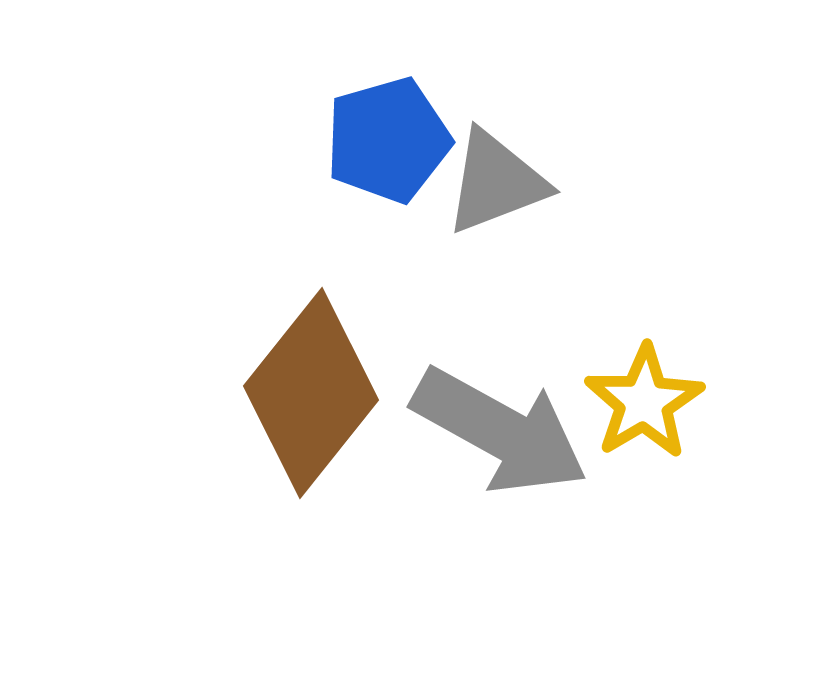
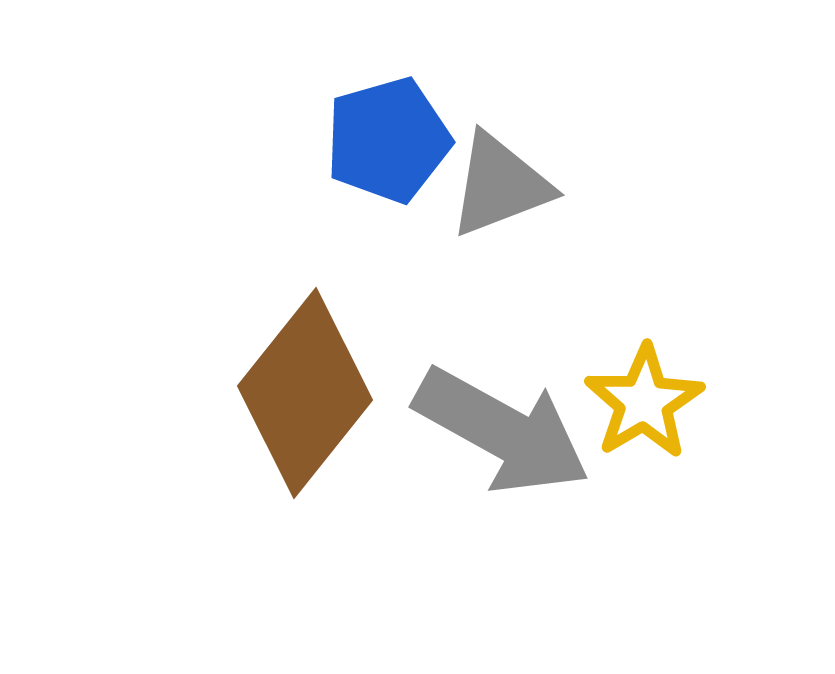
gray triangle: moved 4 px right, 3 px down
brown diamond: moved 6 px left
gray arrow: moved 2 px right
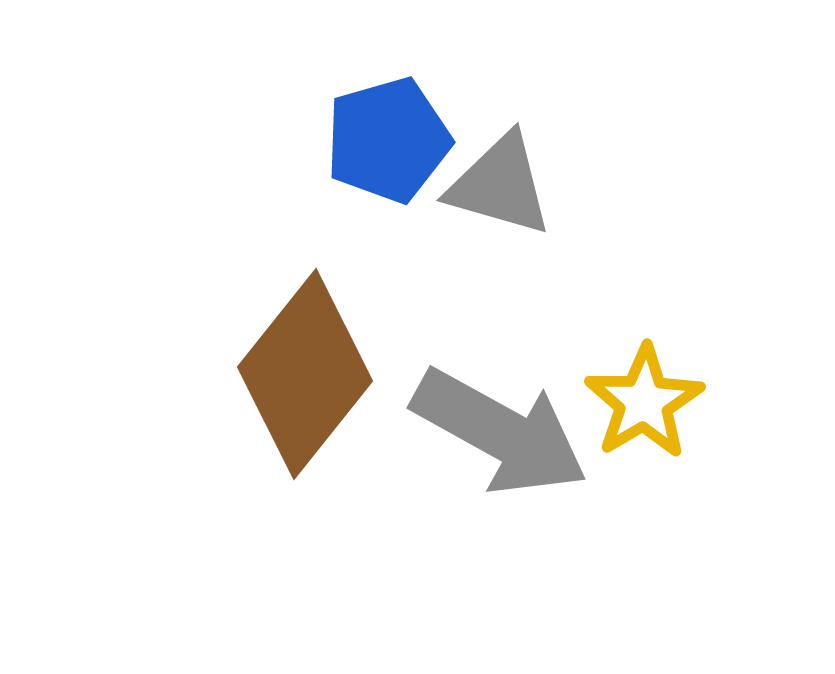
gray triangle: rotated 37 degrees clockwise
brown diamond: moved 19 px up
gray arrow: moved 2 px left, 1 px down
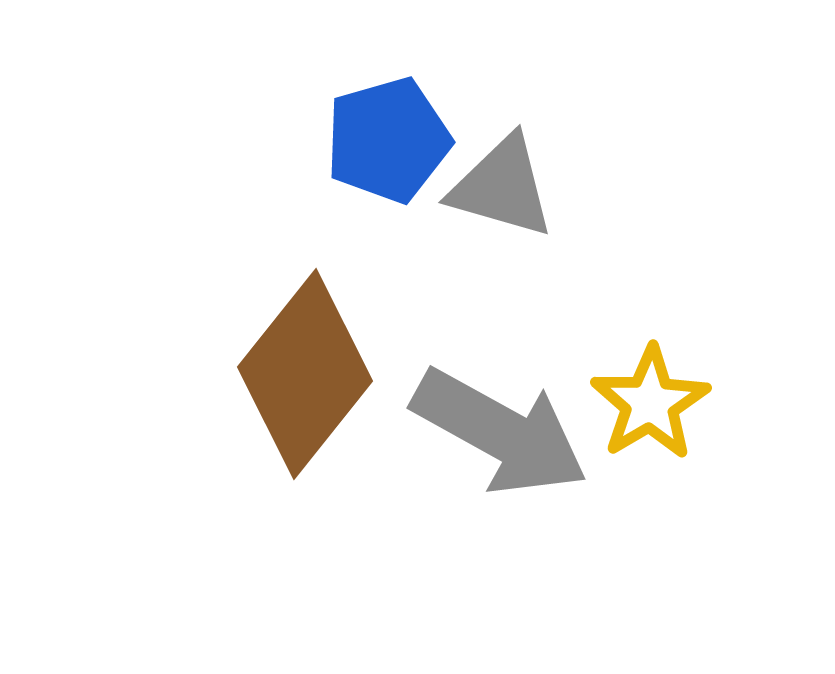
gray triangle: moved 2 px right, 2 px down
yellow star: moved 6 px right, 1 px down
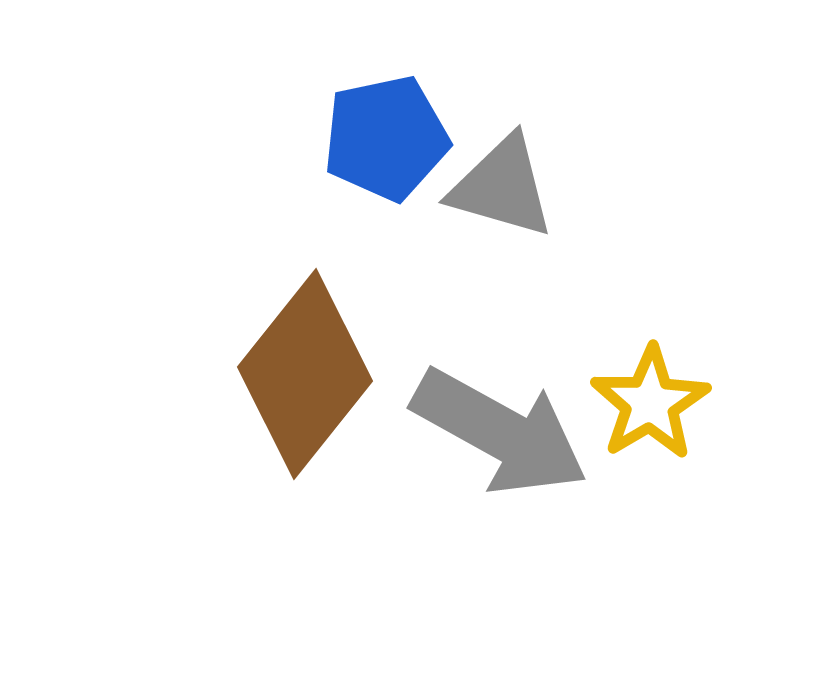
blue pentagon: moved 2 px left, 2 px up; rotated 4 degrees clockwise
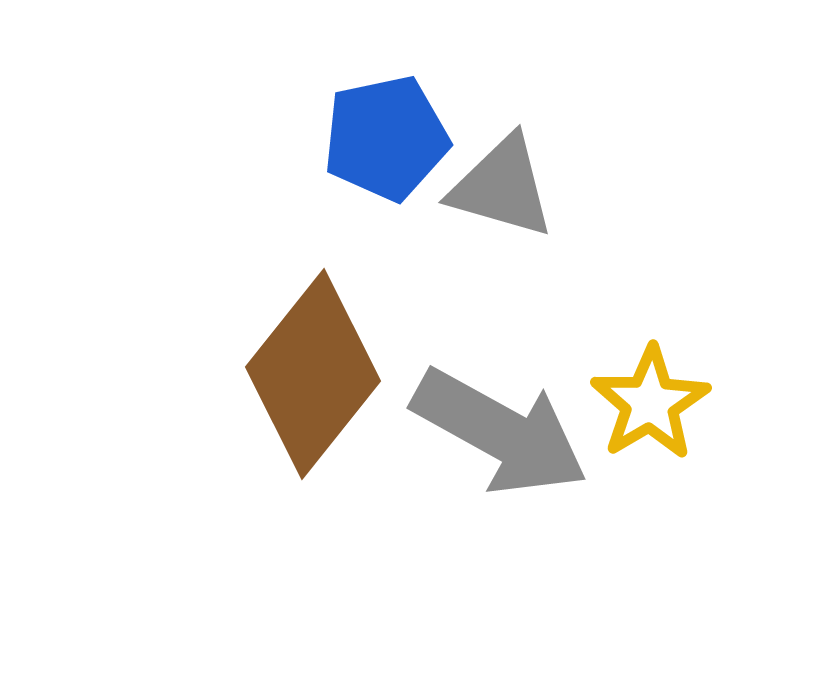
brown diamond: moved 8 px right
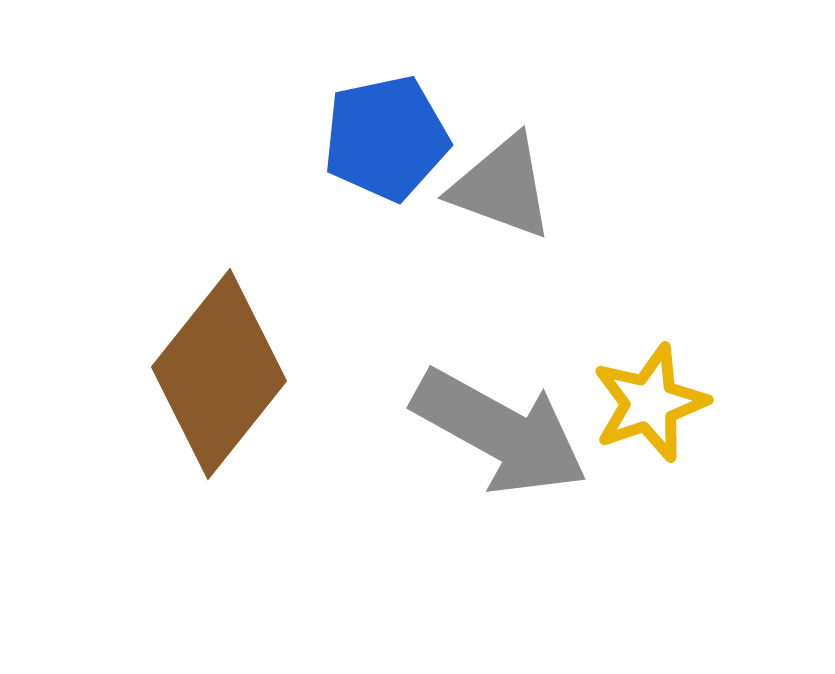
gray triangle: rotated 4 degrees clockwise
brown diamond: moved 94 px left
yellow star: rotated 12 degrees clockwise
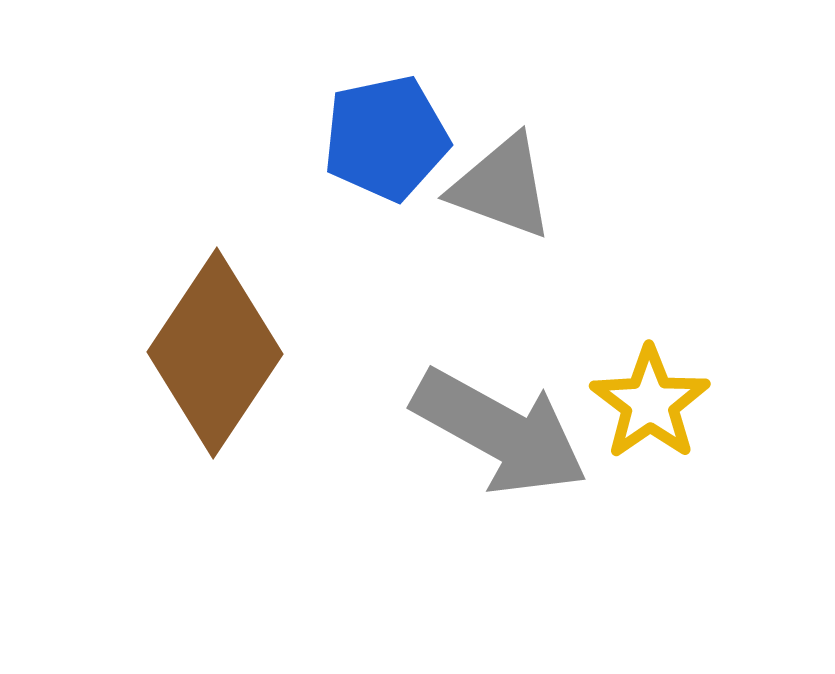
brown diamond: moved 4 px left, 21 px up; rotated 5 degrees counterclockwise
yellow star: rotated 16 degrees counterclockwise
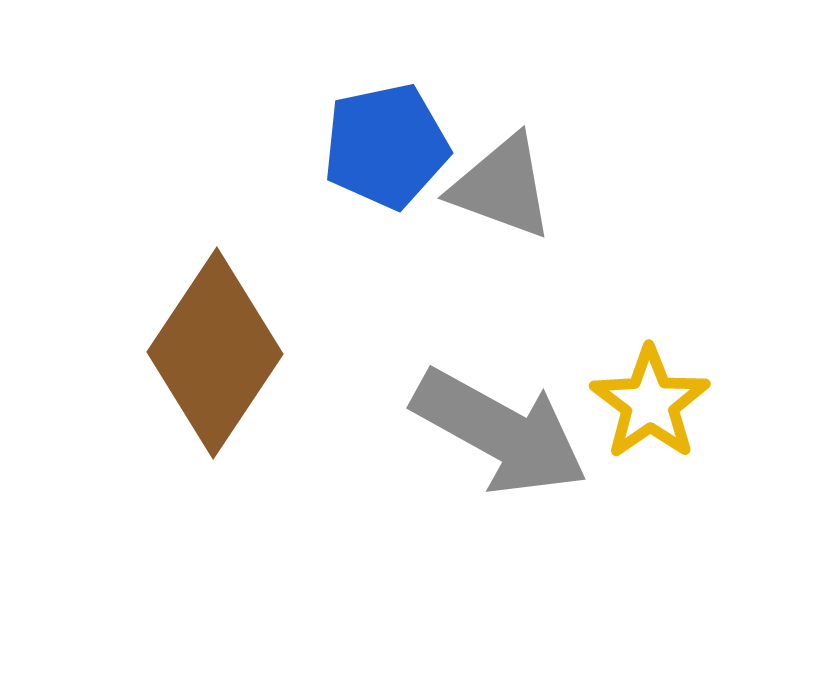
blue pentagon: moved 8 px down
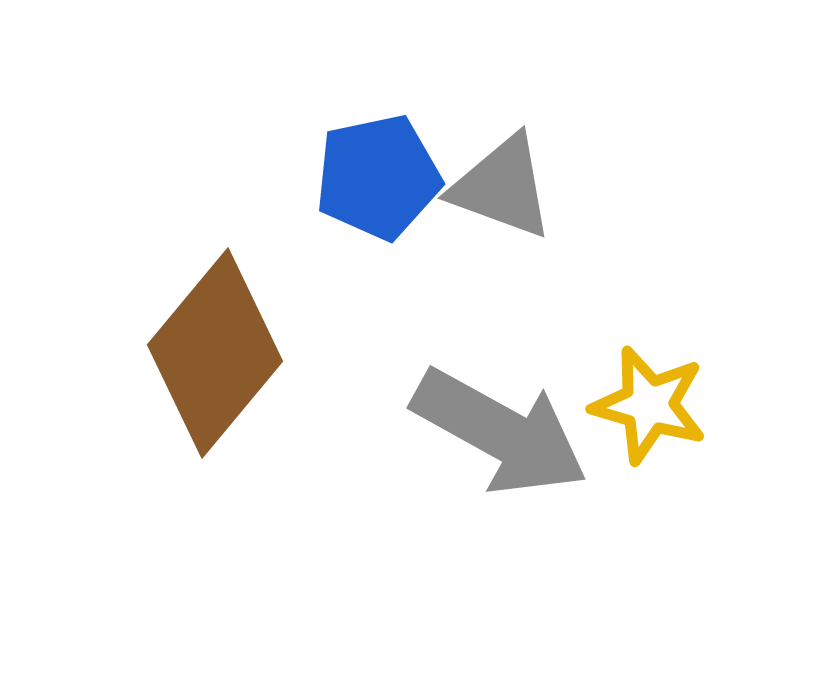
blue pentagon: moved 8 px left, 31 px down
brown diamond: rotated 6 degrees clockwise
yellow star: moved 1 px left, 2 px down; rotated 21 degrees counterclockwise
